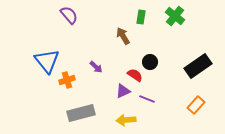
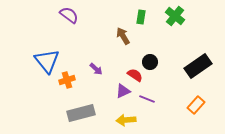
purple semicircle: rotated 12 degrees counterclockwise
purple arrow: moved 2 px down
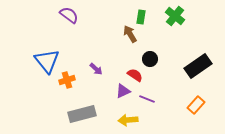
brown arrow: moved 7 px right, 2 px up
black circle: moved 3 px up
gray rectangle: moved 1 px right, 1 px down
yellow arrow: moved 2 px right
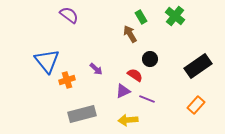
green rectangle: rotated 40 degrees counterclockwise
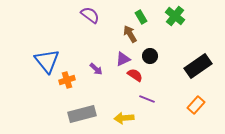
purple semicircle: moved 21 px right
black circle: moved 3 px up
purple triangle: moved 32 px up
yellow arrow: moved 4 px left, 2 px up
